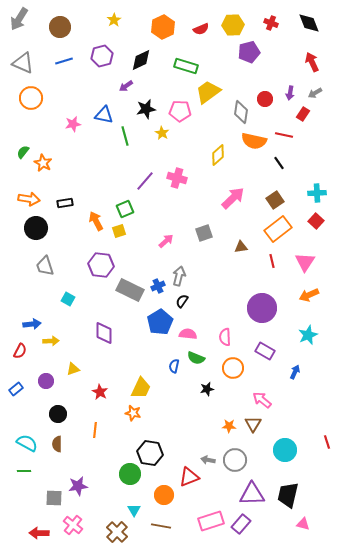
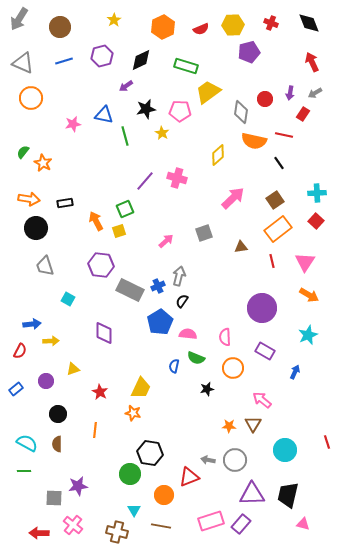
orange arrow at (309, 295): rotated 126 degrees counterclockwise
brown cross at (117, 532): rotated 30 degrees counterclockwise
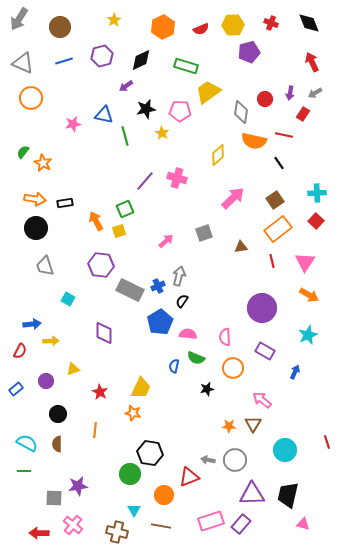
orange arrow at (29, 199): moved 6 px right
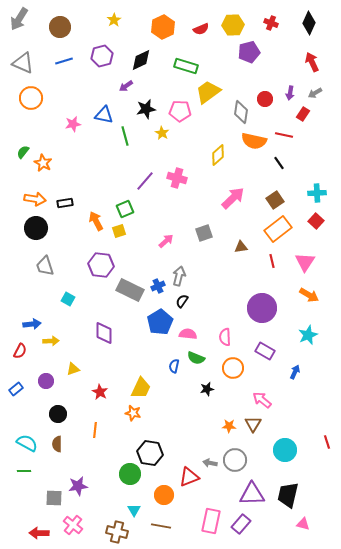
black diamond at (309, 23): rotated 45 degrees clockwise
gray arrow at (208, 460): moved 2 px right, 3 px down
pink rectangle at (211, 521): rotated 60 degrees counterclockwise
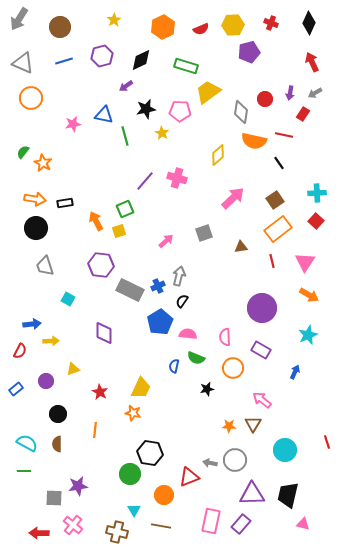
purple rectangle at (265, 351): moved 4 px left, 1 px up
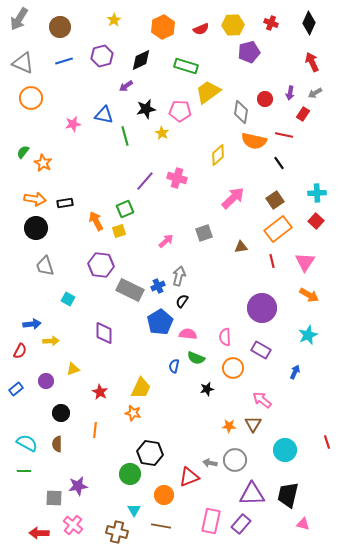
black circle at (58, 414): moved 3 px right, 1 px up
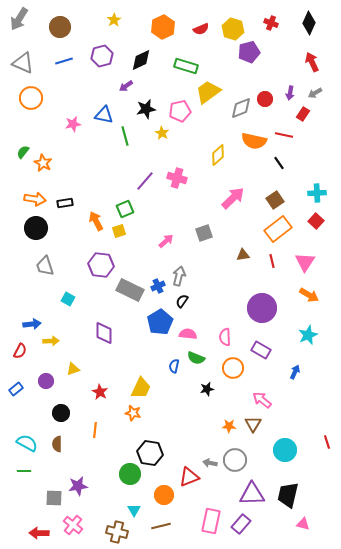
yellow hexagon at (233, 25): moved 4 px down; rotated 20 degrees clockwise
pink pentagon at (180, 111): rotated 15 degrees counterclockwise
gray diamond at (241, 112): moved 4 px up; rotated 60 degrees clockwise
brown triangle at (241, 247): moved 2 px right, 8 px down
brown line at (161, 526): rotated 24 degrees counterclockwise
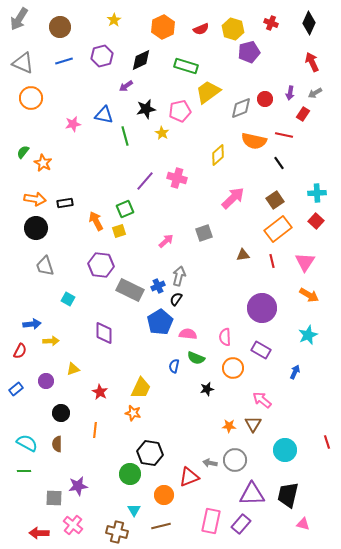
black semicircle at (182, 301): moved 6 px left, 2 px up
